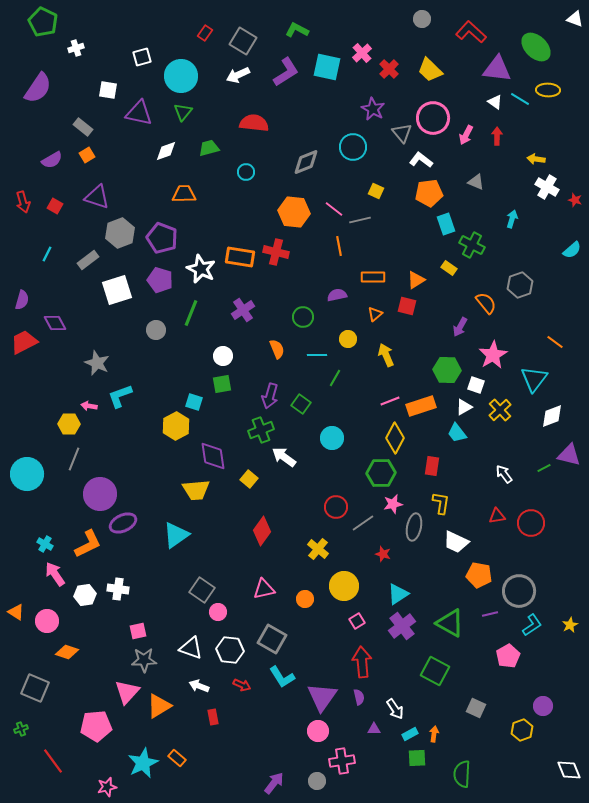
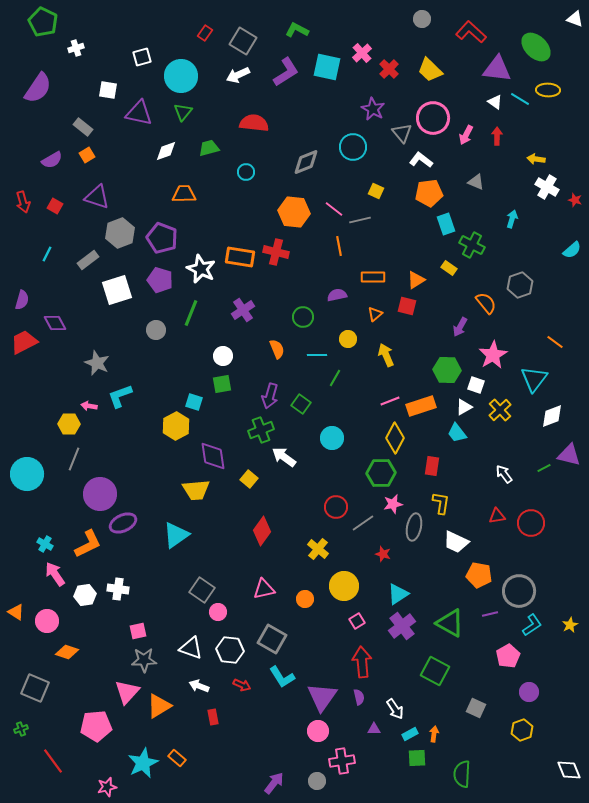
purple circle at (543, 706): moved 14 px left, 14 px up
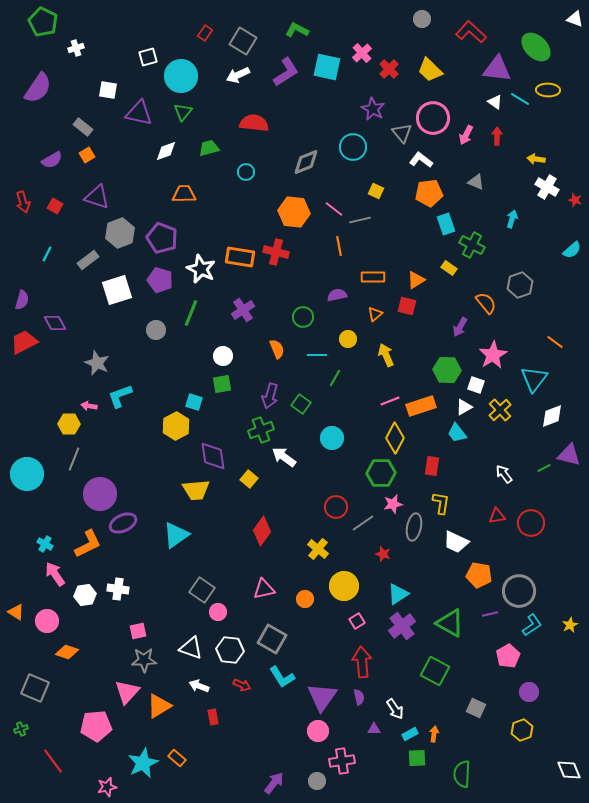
white square at (142, 57): moved 6 px right
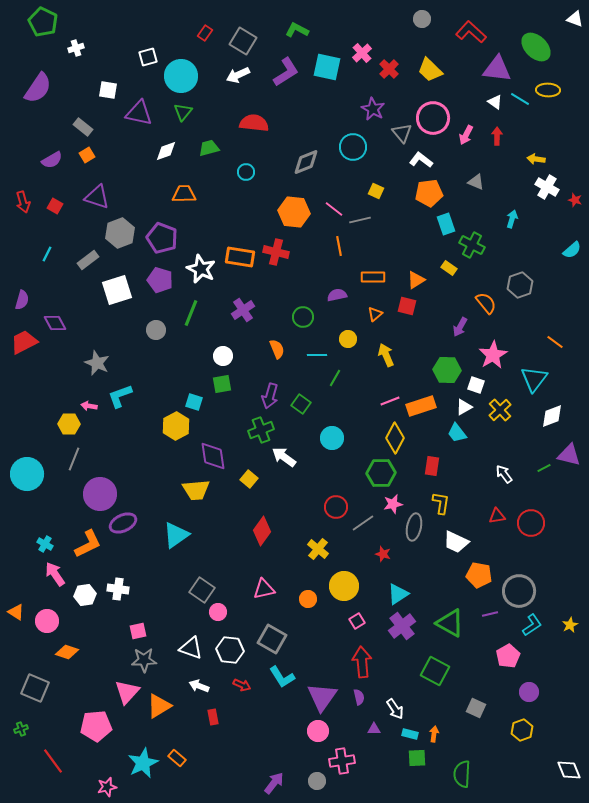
orange circle at (305, 599): moved 3 px right
cyan rectangle at (410, 734): rotated 42 degrees clockwise
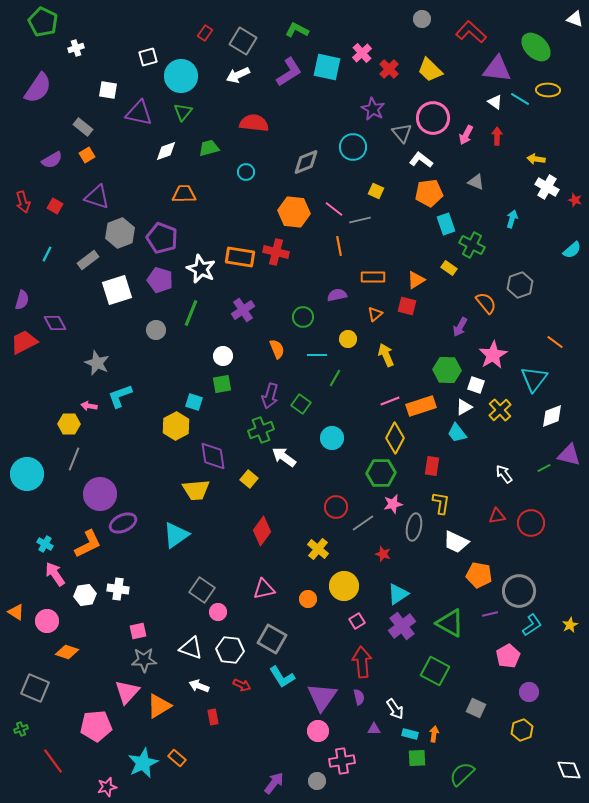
purple L-shape at (286, 72): moved 3 px right
green semicircle at (462, 774): rotated 44 degrees clockwise
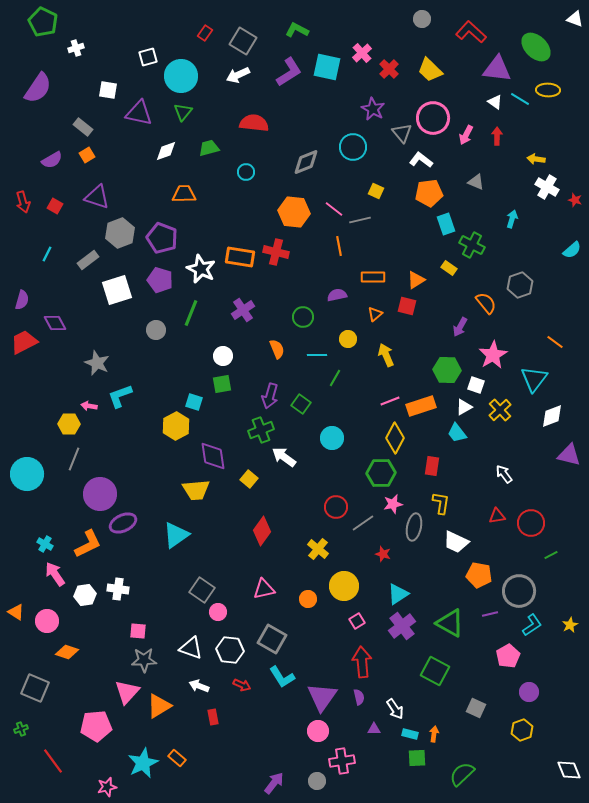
green line at (544, 468): moved 7 px right, 87 px down
pink square at (138, 631): rotated 18 degrees clockwise
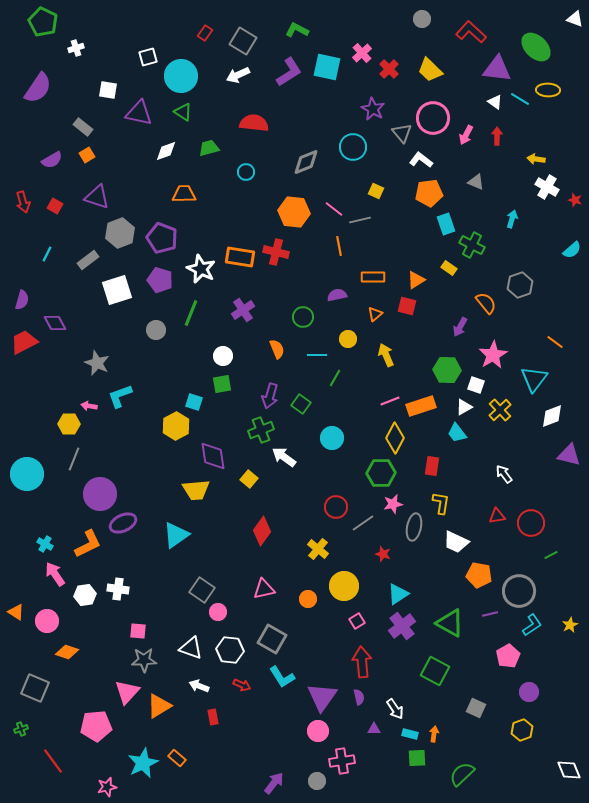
green triangle at (183, 112): rotated 36 degrees counterclockwise
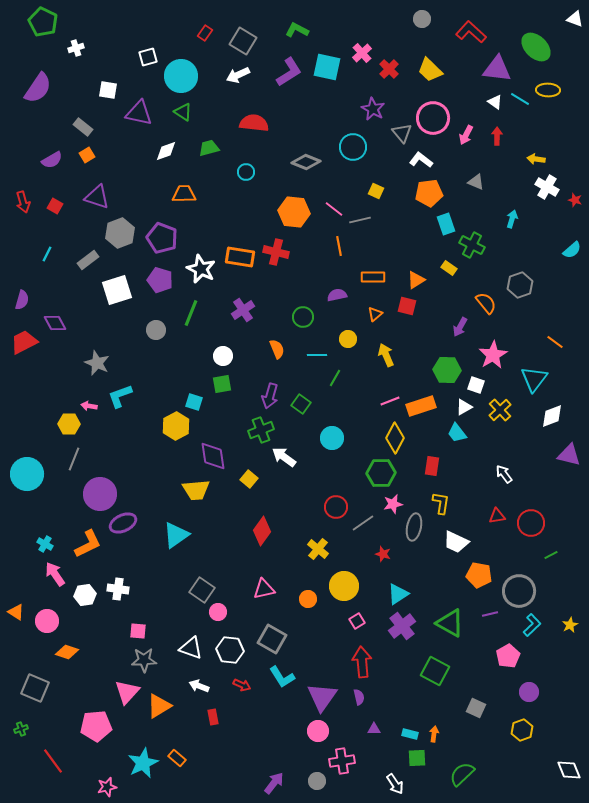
gray diamond at (306, 162): rotated 44 degrees clockwise
cyan L-shape at (532, 625): rotated 10 degrees counterclockwise
white arrow at (395, 709): moved 75 px down
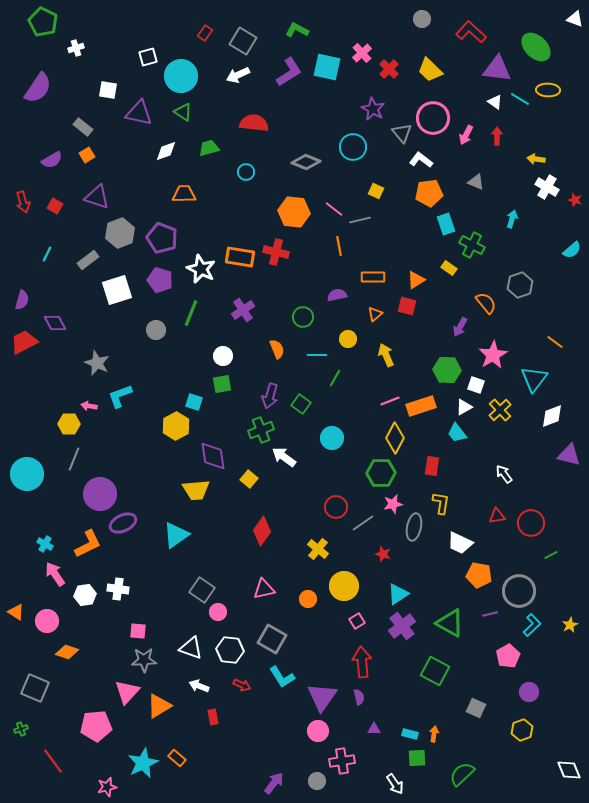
white trapezoid at (456, 542): moved 4 px right, 1 px down
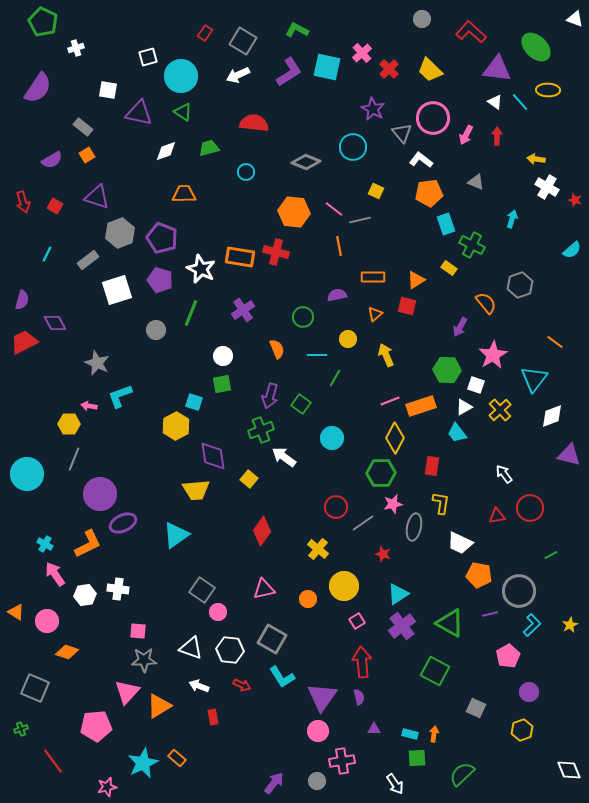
cyan line at (520, 99): moved 3 px down; rotated 18 degrees clockwise
red circle at (531, 523): moved 1 px left, 15 px up
